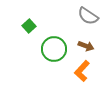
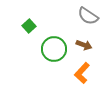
brown arrow: moved 2 px left, 1 px up
orange L-shape: moved 2 px down
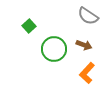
orange L-shape: moved 5 px right
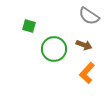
gray semicircle: moved 1 px right
green square: rotated 32 degrees counterclockwise
